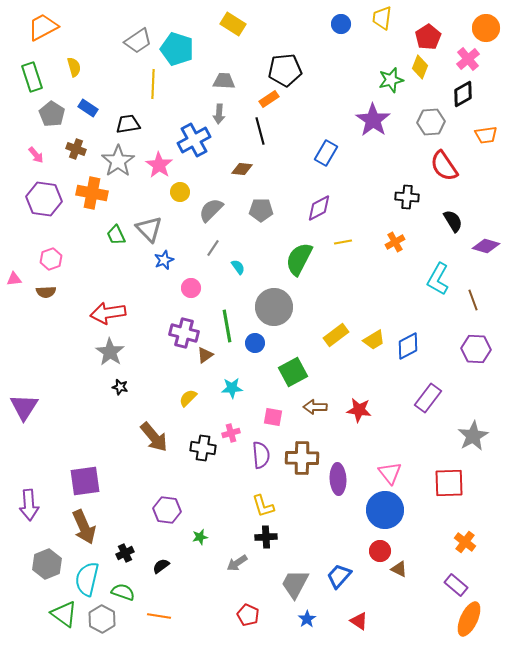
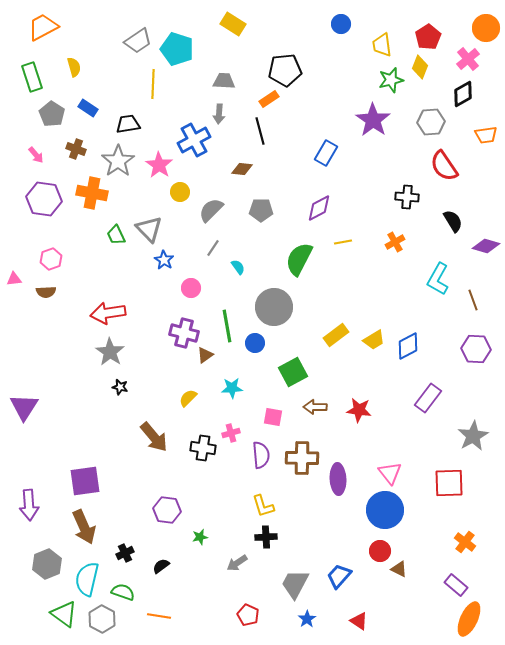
yellow trapezoid at (382, 18): moved 27 px down; rotated 15 degrees counterclockwise
blue star at (164, 260): rotated 18 degrees counterclockwise
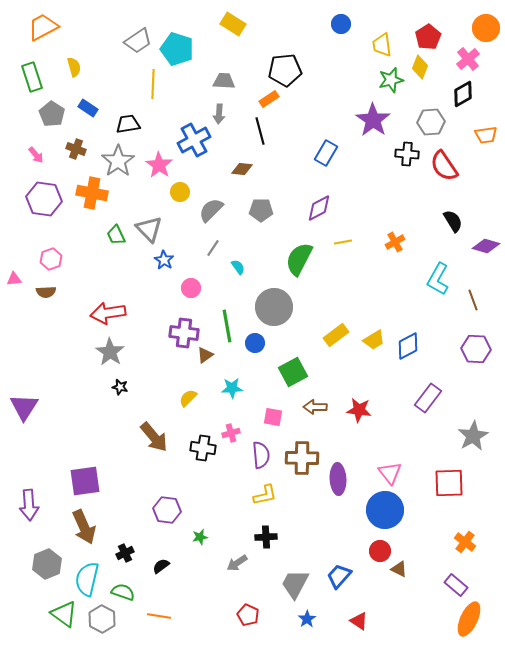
black cross at (407, 197): moved 43 px up
purple cross at (184, 333): rotated 8 degrees counterclockwise
yellow L-shape at (263, 506): moved 2 px right, 11 px up; rotated 85 degrees counterclockwise
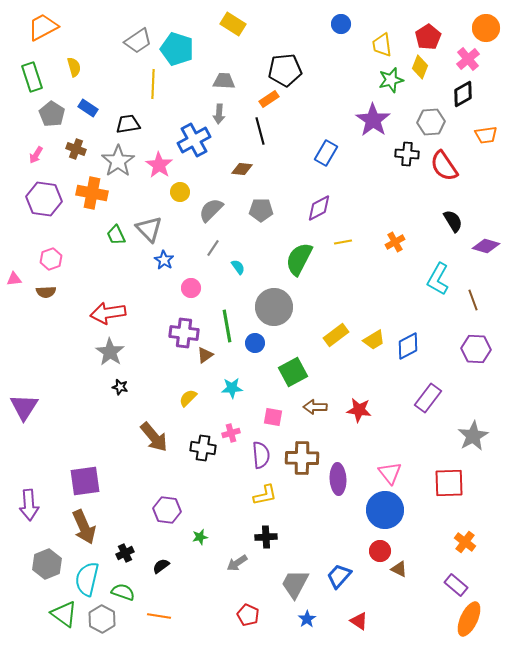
pink arrow at (36, 155): rotated 72 degrees clockwise
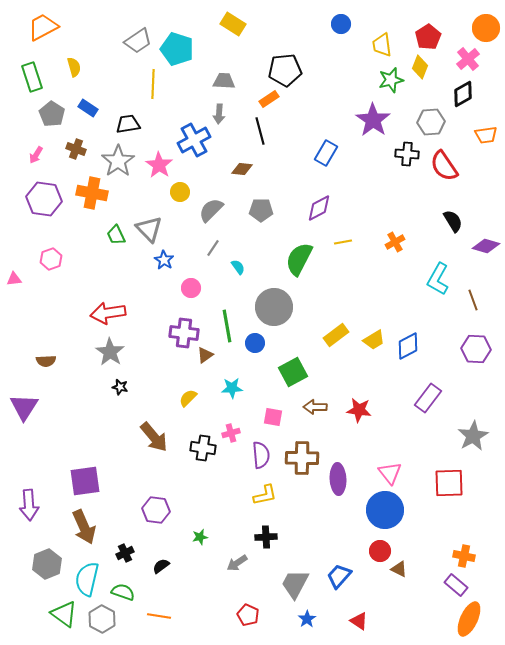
brown semicircle at (46, 292): moved 69 px down
purple hexagon at (167, 510): moved 11 px left
orange cross at (465, 542): moved 1 px left, 14 px down; rotated 25 degrees counterclockwise
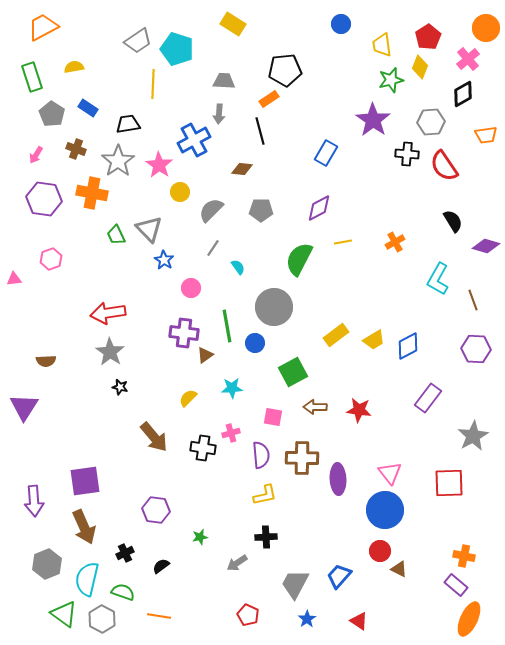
yellow semicircle at (74, 67): rotated 84 degrees counterclockwise
purple arrow at (29, 505): moved 5 px right, 4 px up
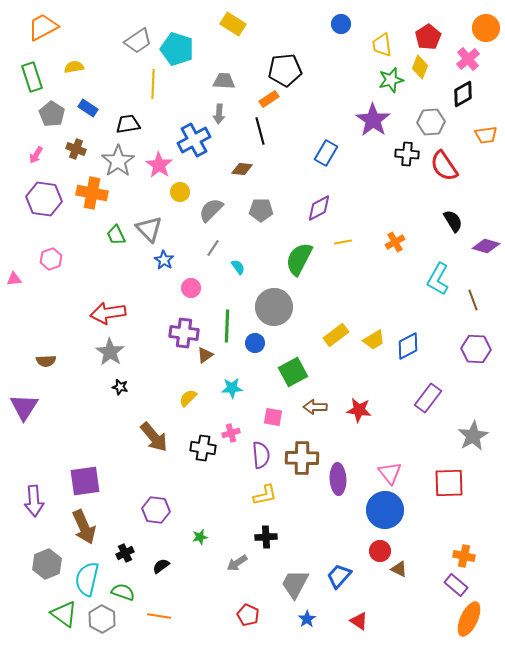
green line at (227, 326): rotated 12 degrees clockwise
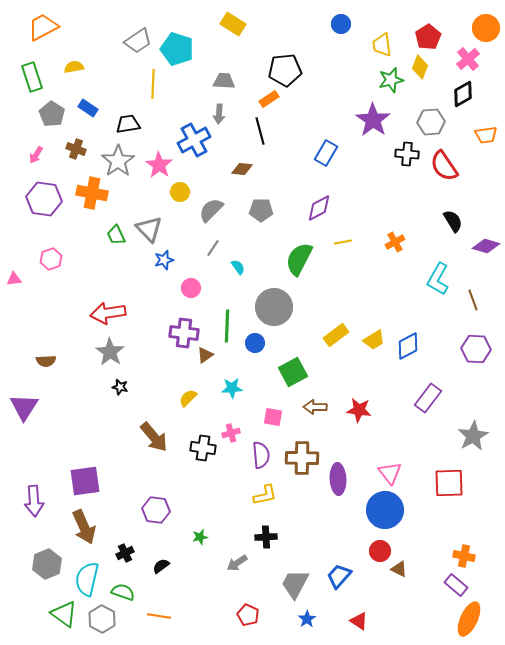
blue star at (164, 260): rotated 24 degrees clockwise
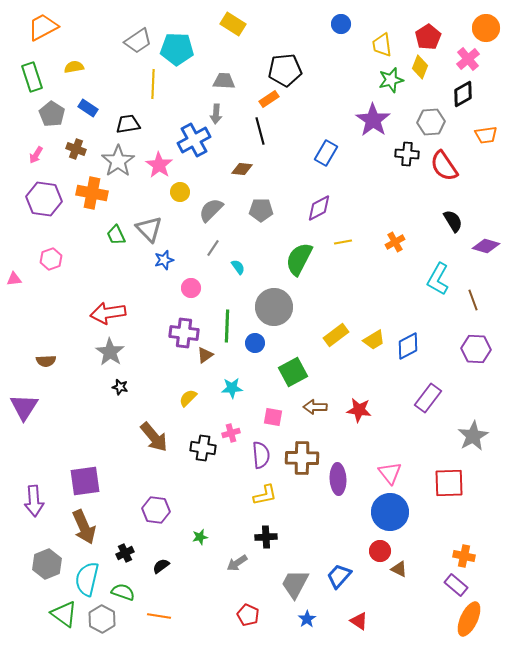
cyan pentagon at (177, 49): rotated 16 degrees counterclockwise
gray arrow at (219, 114): moved 3 px left
blue circle at (385, 510): moved 5 px right, 2 px down
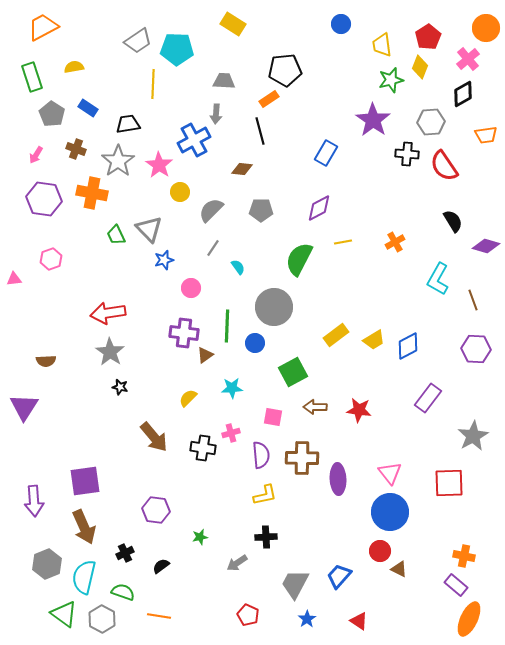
cyan semicircle at (87, 579): moved 3 px left, 2 px up
